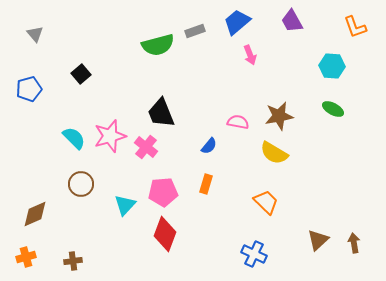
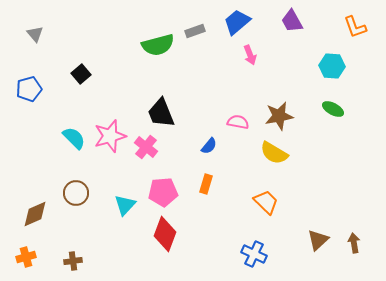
brown circle: moved 5 px left, 9 px down
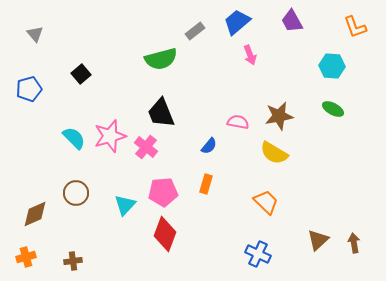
gray rectangle: rotated 18 degrees counterclockwise
green semicircle: moved 3 px right, 14 px down
blue cross: moved 4 px right
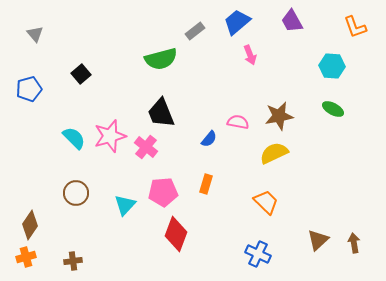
blue semicircle: moved 7 px up
yellow semicircle: rotated 124 degrees clockwise
brown diamond: moved 5 px left, 11 px down; rotated 32 degrees counterclockwise
red diamond: moved 11 px right
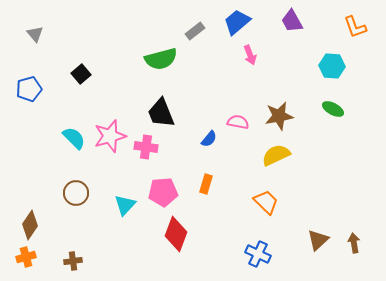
pink cross: rotated 30 degrees counterclockwise
yellow semicircle: moved 2 px right, 2 px down
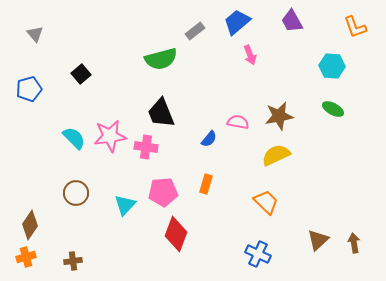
pink star: rotated 8 degrees clockwise
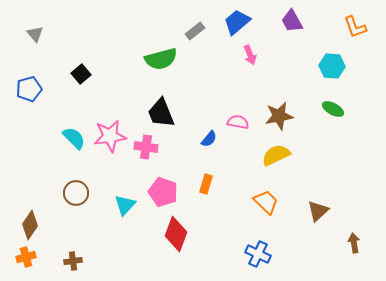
pink pentagon: rotated 24 degrees clockwise
brown triangle: moved 29 px up
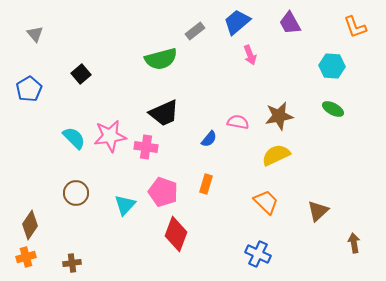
purple trapezoid: moved 2 px left, 2 px down
blue pentagon: rotated 15 degrees counterclockwise
black trapezoid: moved 3 px right; rotated 92 degrees counterclockwise
brown cross: moved 1 px left, 2 px down
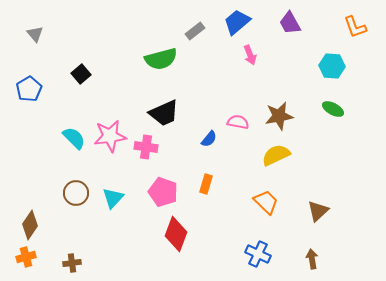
cyan triangle: moved 12 px left, 7 px up
brown arrow: moved 42 px left, 16 px down
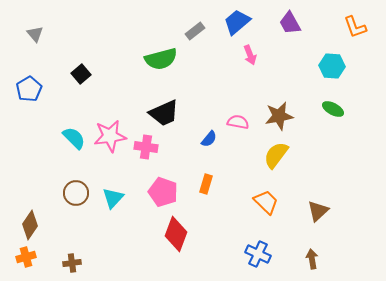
yellow semicircle: rotated 28 degrees counterclockwise
